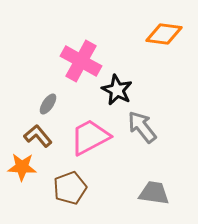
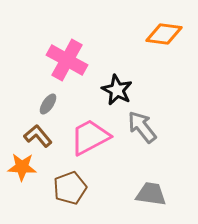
pink cross: moved 14 px left, 1 px up
gray trapezoid: moved 3 px left, 1 px down
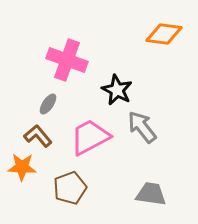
pink cross: rotated 9 degrees counterclockwise
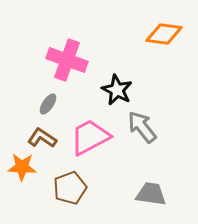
brown L-shape: moved 4 px right, 2 px down; rotated 16 degrees counterclockwise
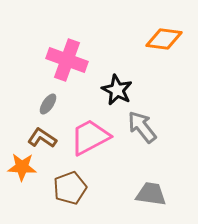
orange diamond: moved 5 px down
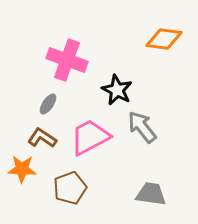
orange star: moved 2 px down
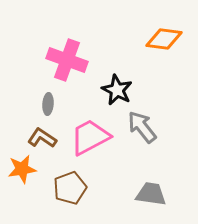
gray ellipse: rotated 30 degrees counterclockwise
orange star: rotated 12 degrees counterclockwise
